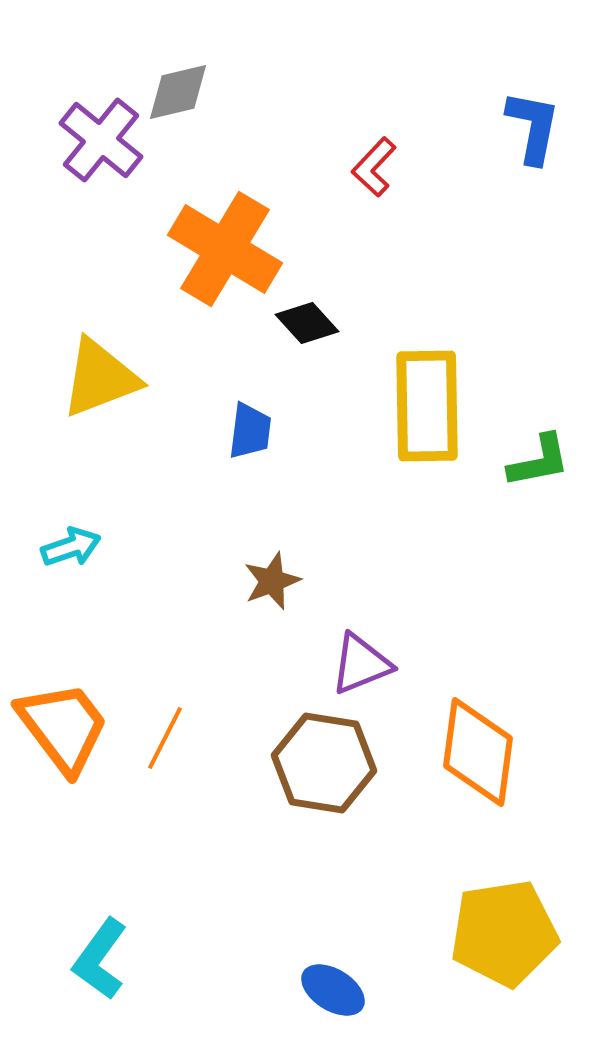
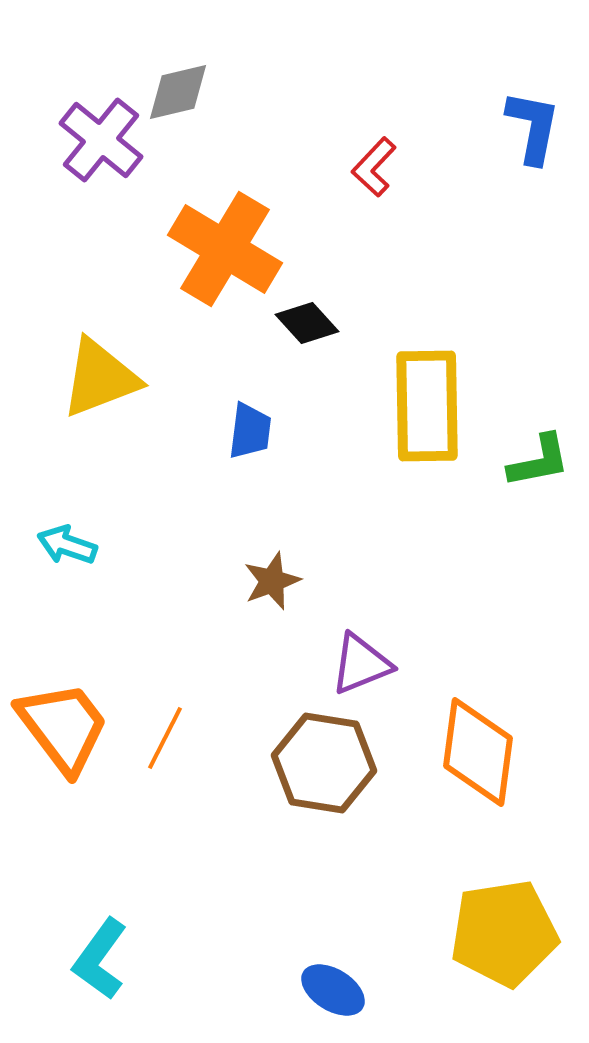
cyan arrow: moved 4 px left, 2 px up; rotated 142 degrees counterclockwise
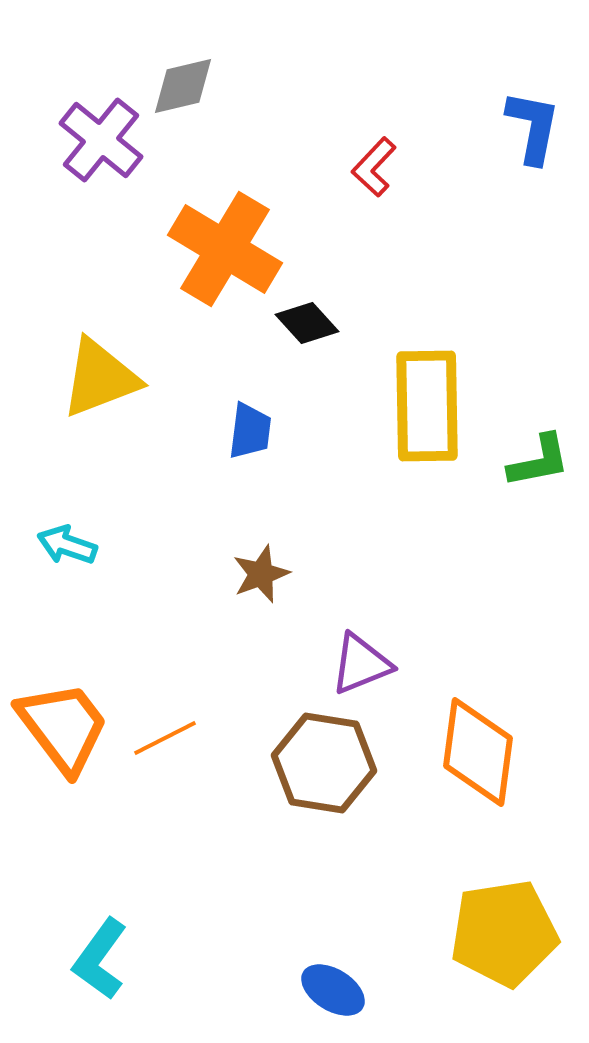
gray diamond: moved 5 px right, 6 px up
brown star: moved 11 px left, 7 px up
orange line: rotated 36 degrees clockwise
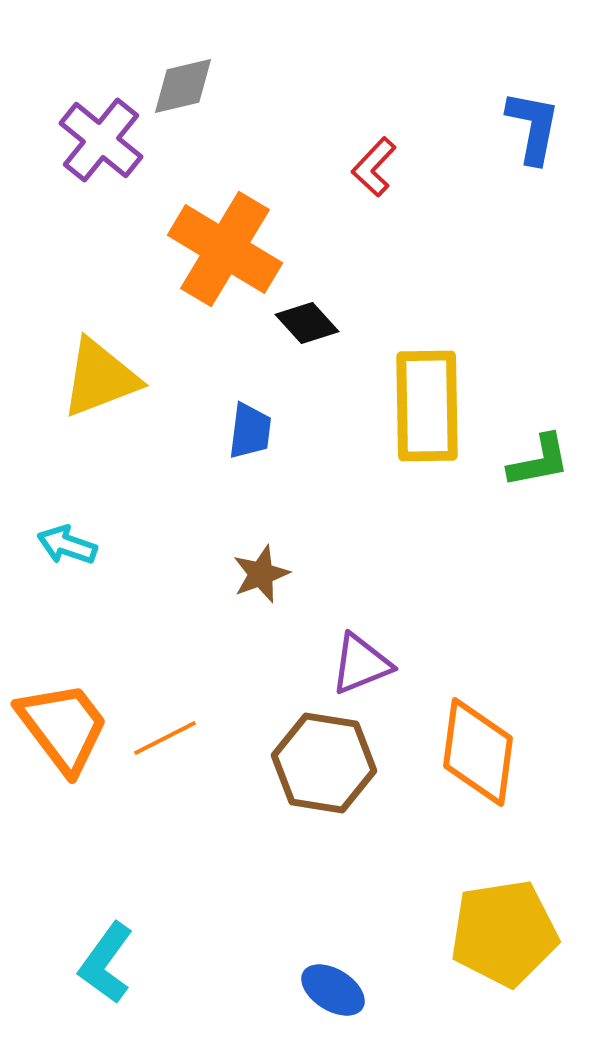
cyan L-shape: moved 6 px right, 4 px down
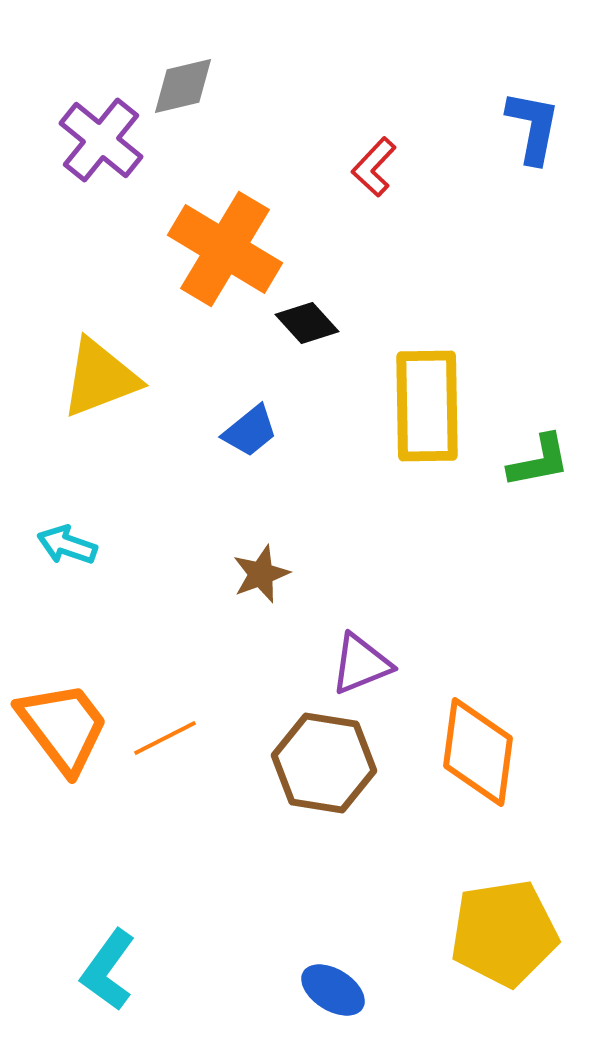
blue trapezoid: rotated 44 degrees clockwise
cyan L-shape: moved 2 px right, 7 px down
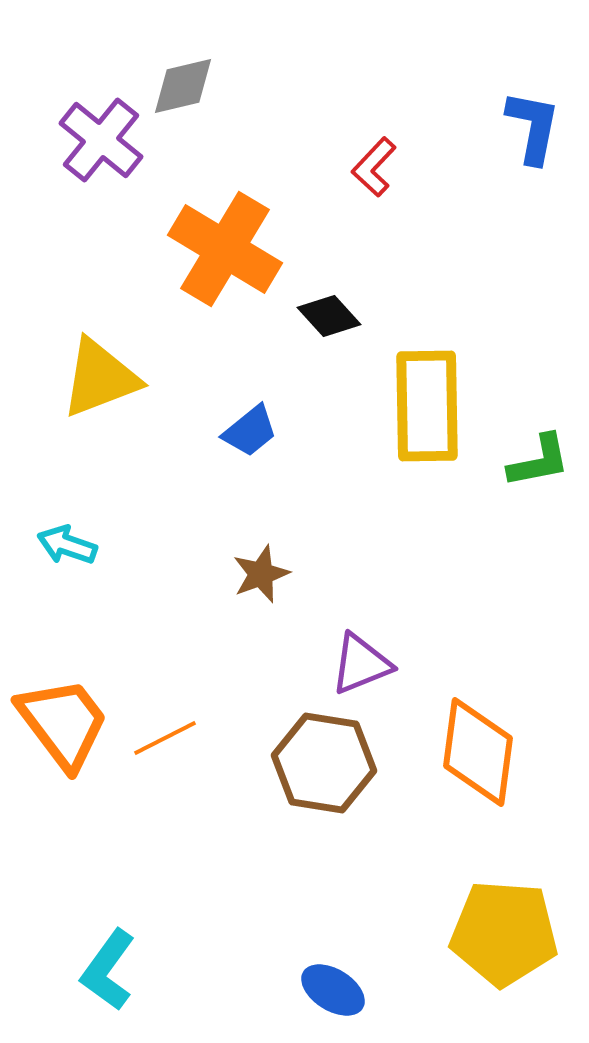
black diamond: moved 22 px right, 7 px up
orange trapezoid: moved 4 px up
yellow pentagon: rotated 13 degrees clockwise
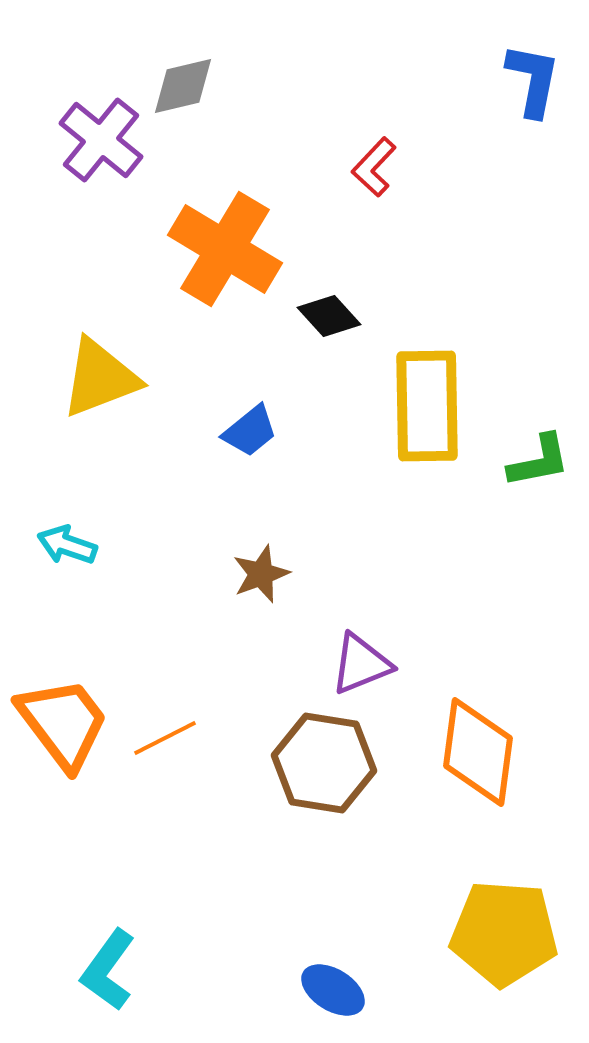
blue L-shape: moved 47 px up
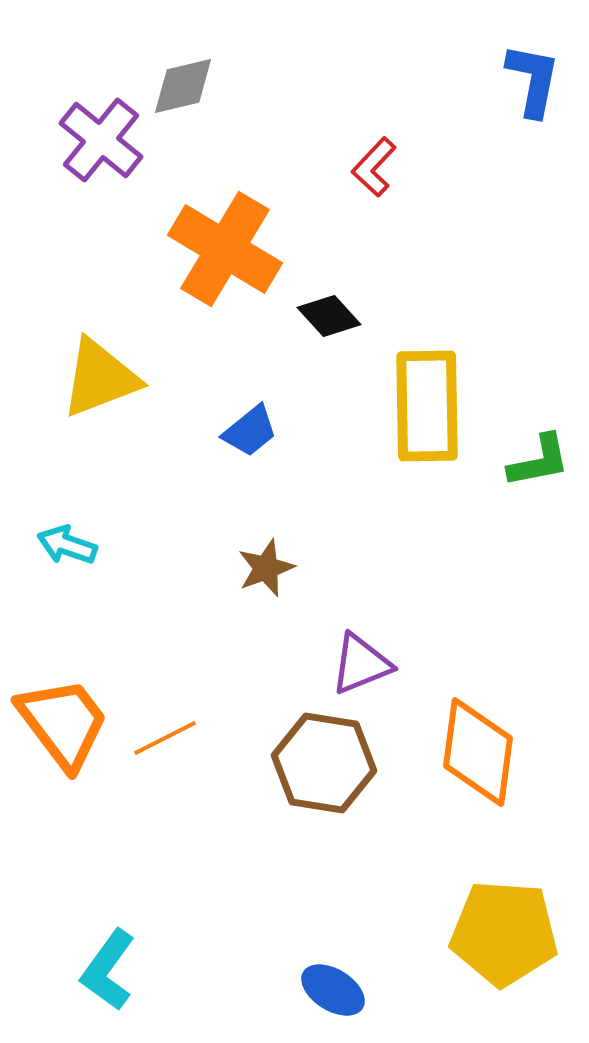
brown star: moved 5 px right, 6 px up
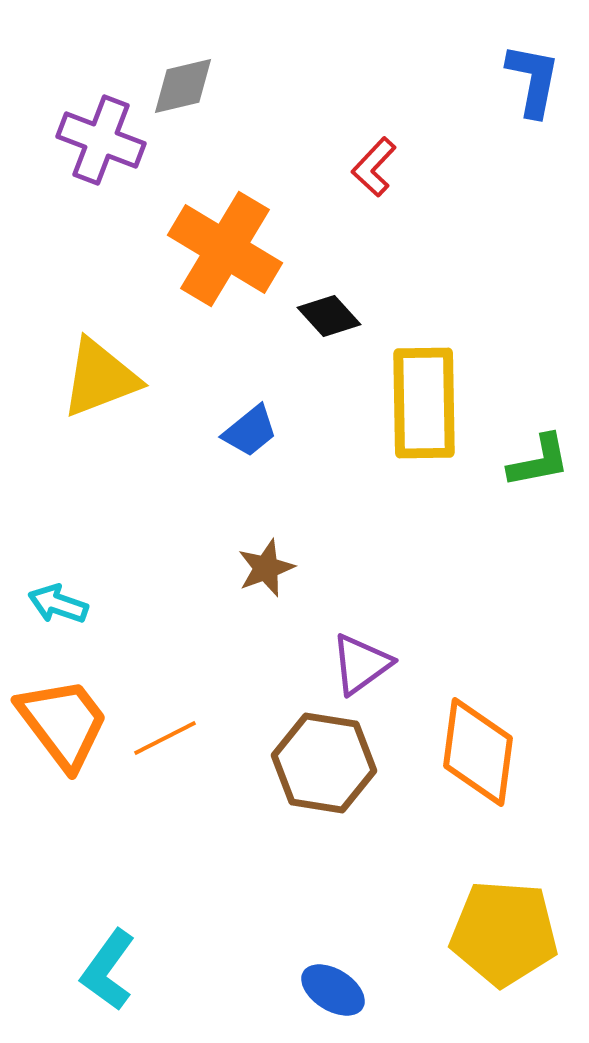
purple cross: rotated 18 degrees counterclockwise
yellow rectangle: moved 3 px left, 3 px up
cyan arrow: moved 9 px left, 59 px down
purple triangle: rotated 14 degrees counterclockwise
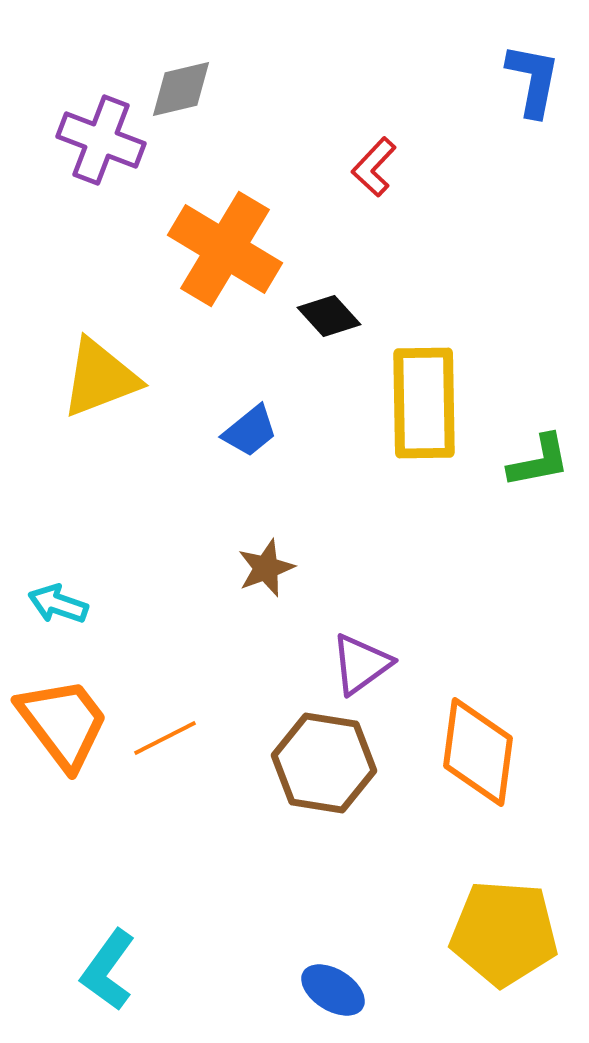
gray diamond: moved 2 px left, 3 px down
